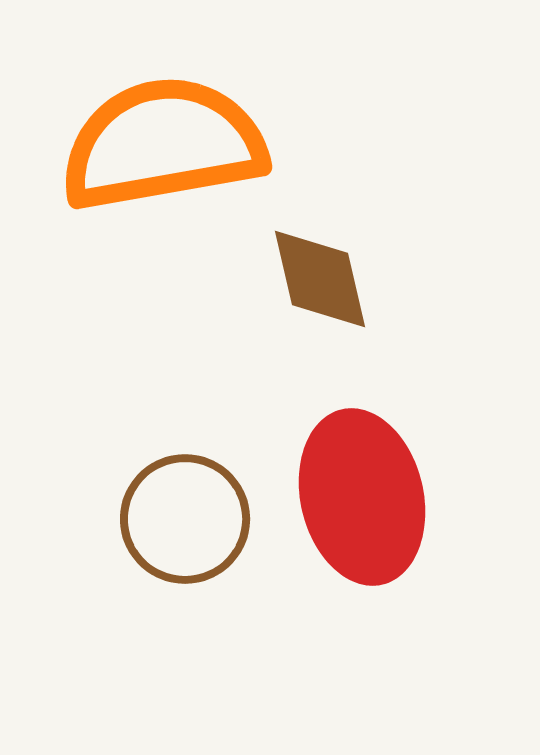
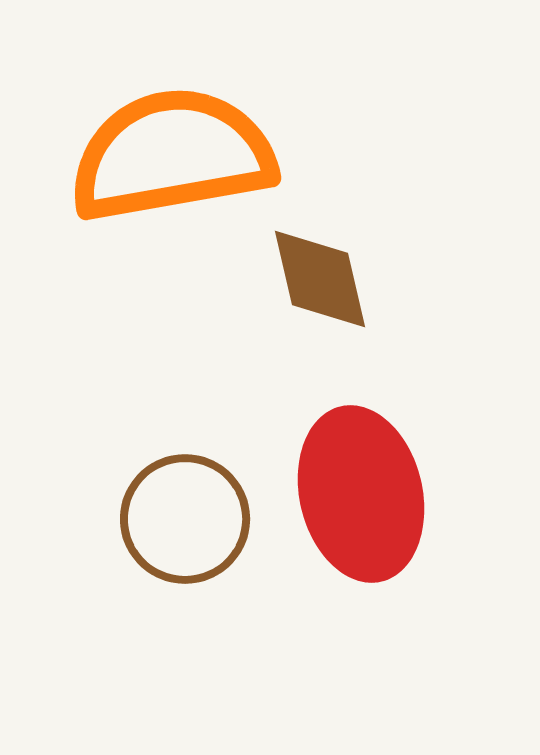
orange semicircle: moved 9 px right, 11 px down
red ellipse: moved 1 px left, 3 px up
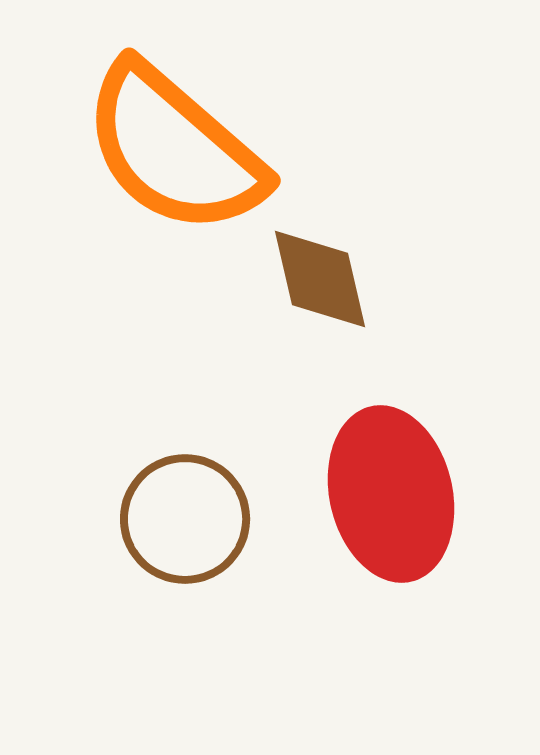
orange semicircle: moved 2 px right, 6 px up; rotated 129 degrees counterclockwise
red ellipse: moved 30 px right
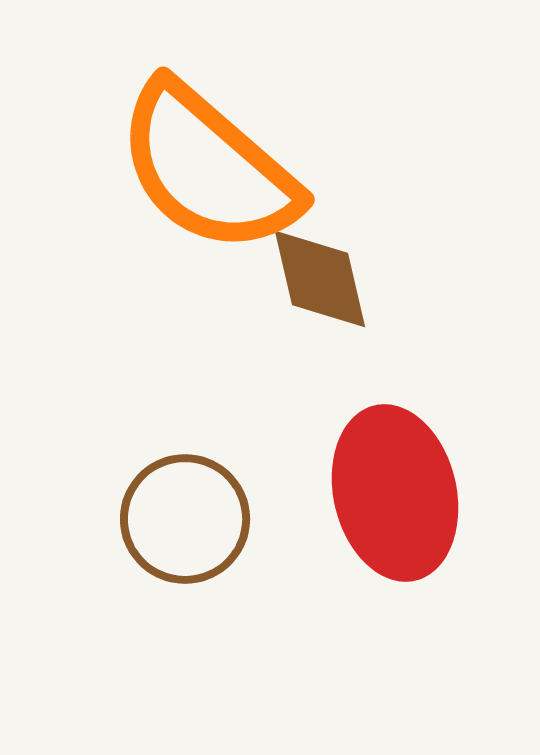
orange semicircle: moved 34 px right, 19 px down
red ellipse: moved 4 px right, 1 px up
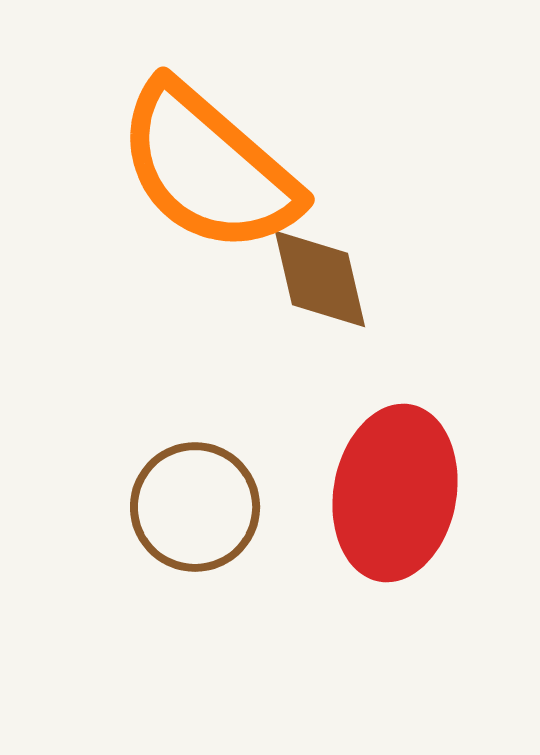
red ellipse: rotated 23 degrees clockwise
brown circle: moved 10 px right, 12 px up
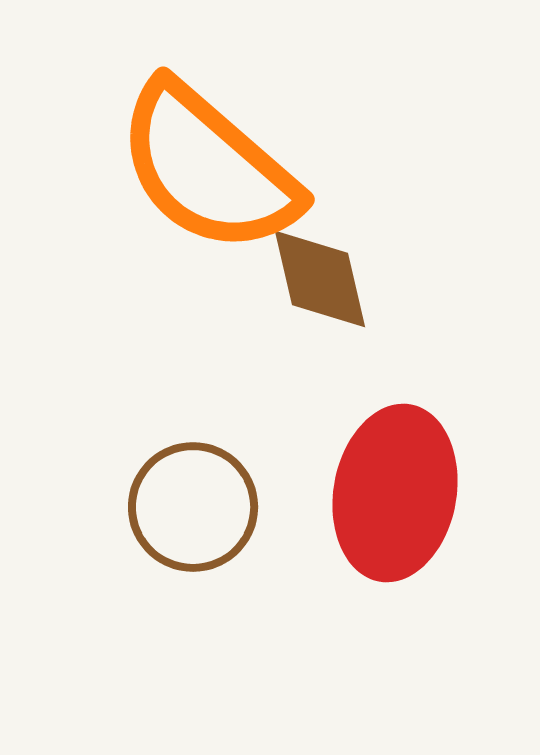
brown circle: moved 2 px left
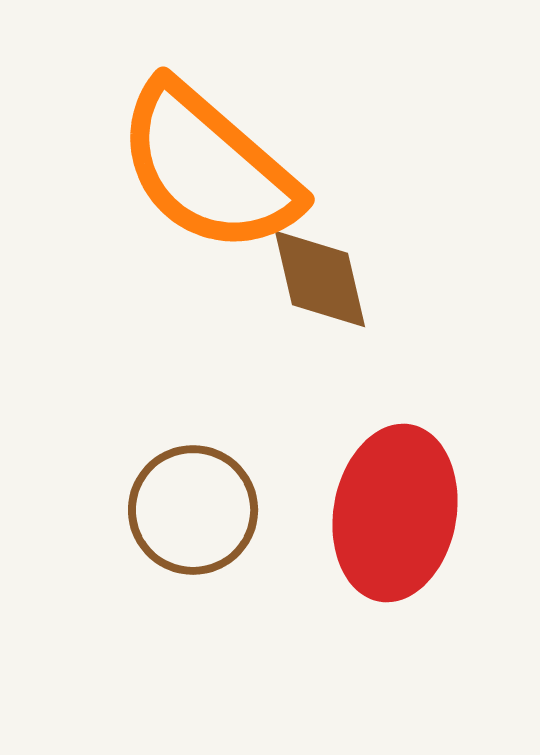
red ellipse: moved 20 px down
brown circle: moved 3 px down
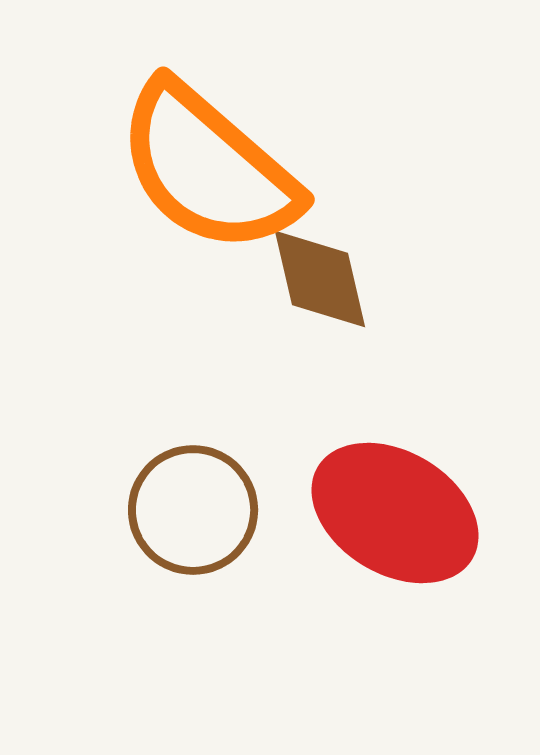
red ellipse: rotated 69 degrees counterclockwise
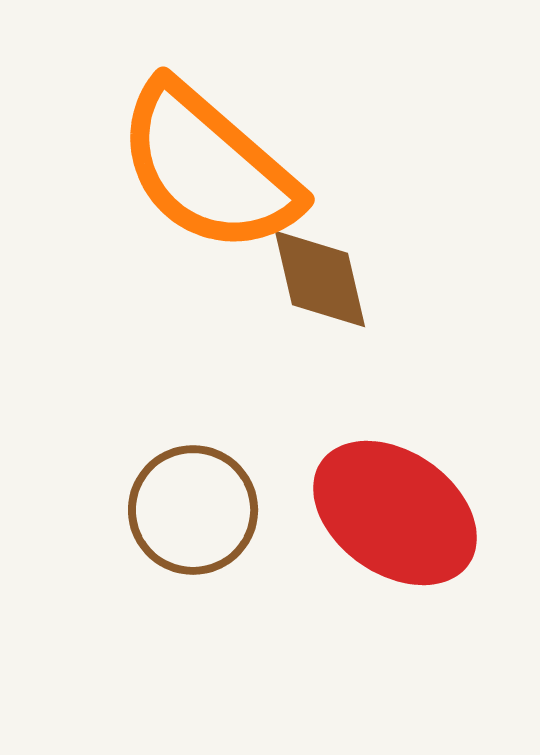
red ellipse: rotated 4 degrees clockwise
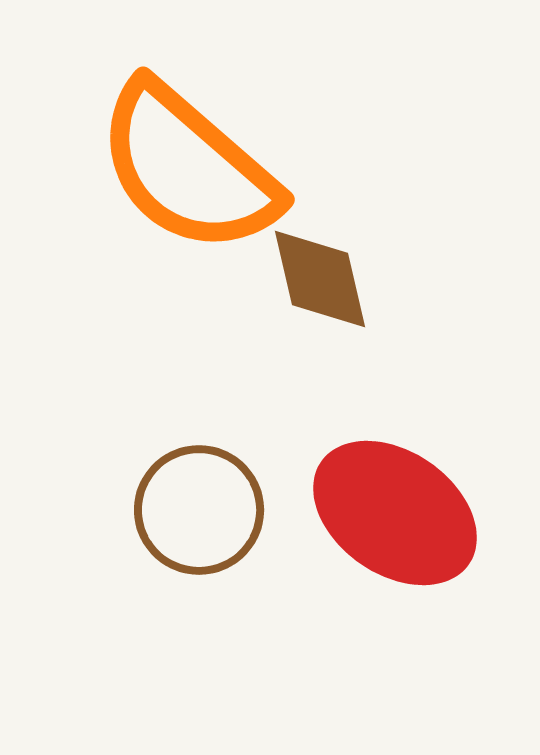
orange semicircle: moved 20 px left
brown circle: moved 6 px right
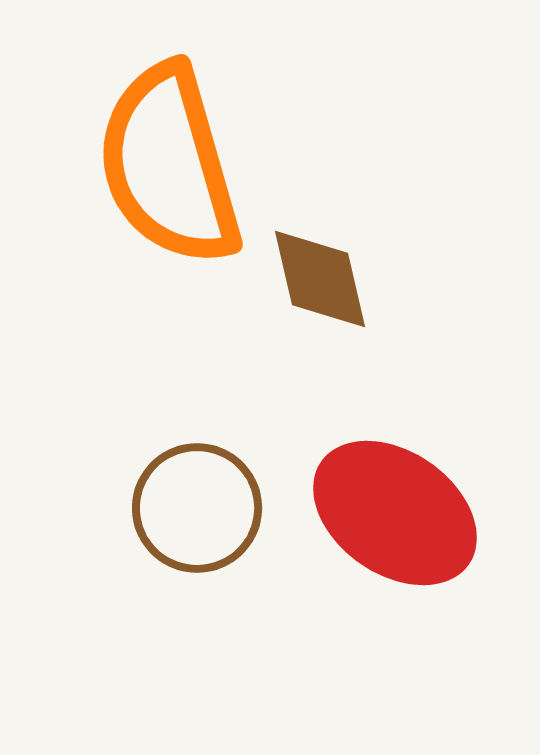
orange semicircle: moved 19 px left, 3 px up; rotated 33 degrees clockwise
brown circle: moved 2 px left, 2 px up
